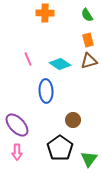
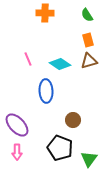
black pentagon: rotated 15 degrees counterclockwise
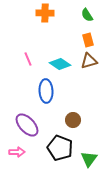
purple ellipse: moved 10 px right
pink arrow: rotated 91 degrees counterclockwise
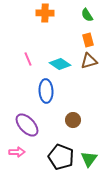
black pentagon: moved 1 px right, 9 px down
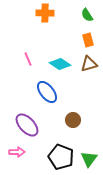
brown triangle: moved 3 px down
blue ellipse: moved 1 px right, 1 px down; rotated 35 degrees counterclockwise
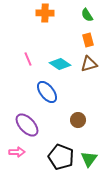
brown circle: moved 5 px right
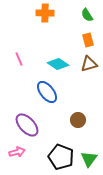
pink line: moved 9 px left
cyan diamond: moved 2 px left
pink arrow: rotated 14 degrees counterclockwise
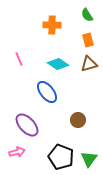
orange cross: moved 7 px right, 12 px down
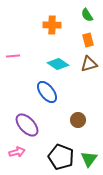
pink line: moved 6 px left, 3 px up; rotated 72 degrees counterclockwise
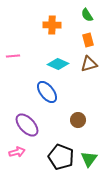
cyan diamond: rotated 10 degrees counterclockwise
